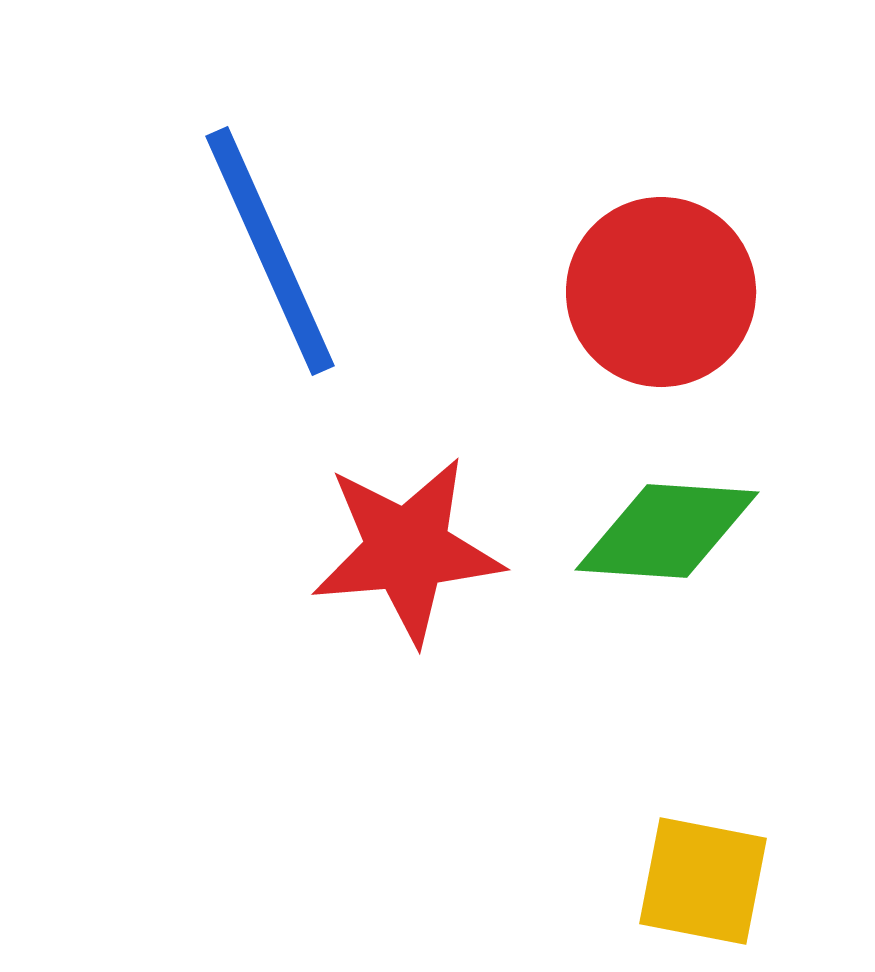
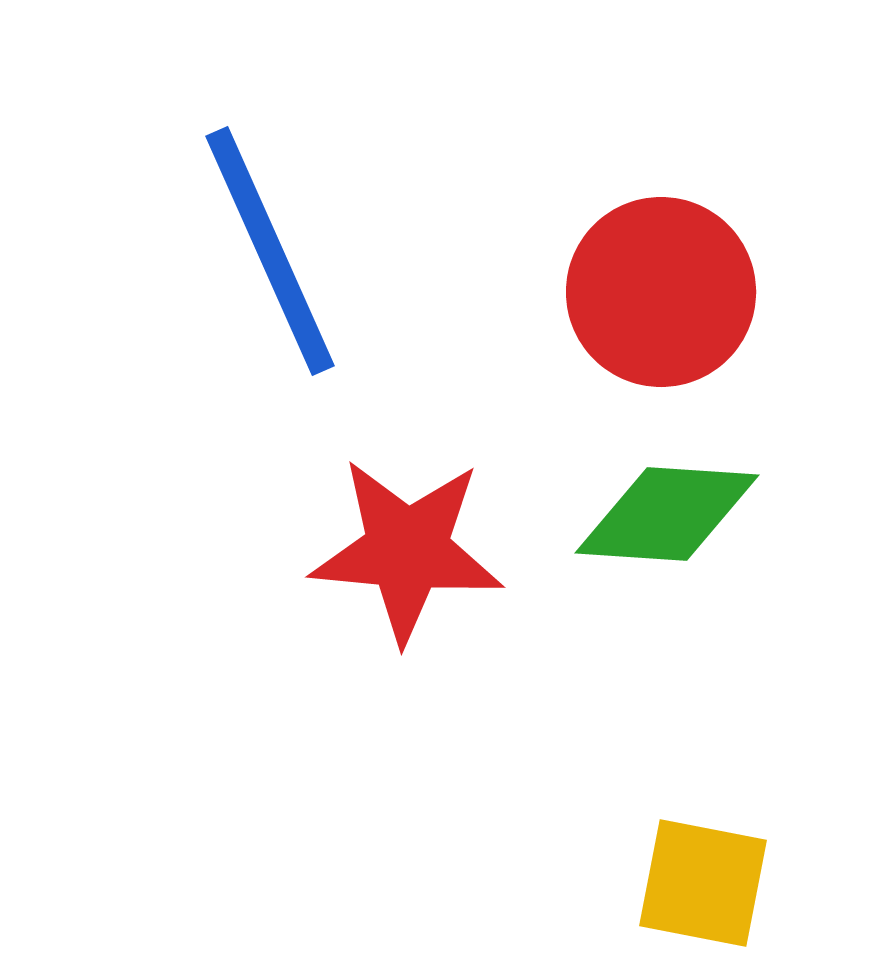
green diamond: moved 17 px up
red star: rotated 10 degrees clockwise
yellow square: moved 2 px down
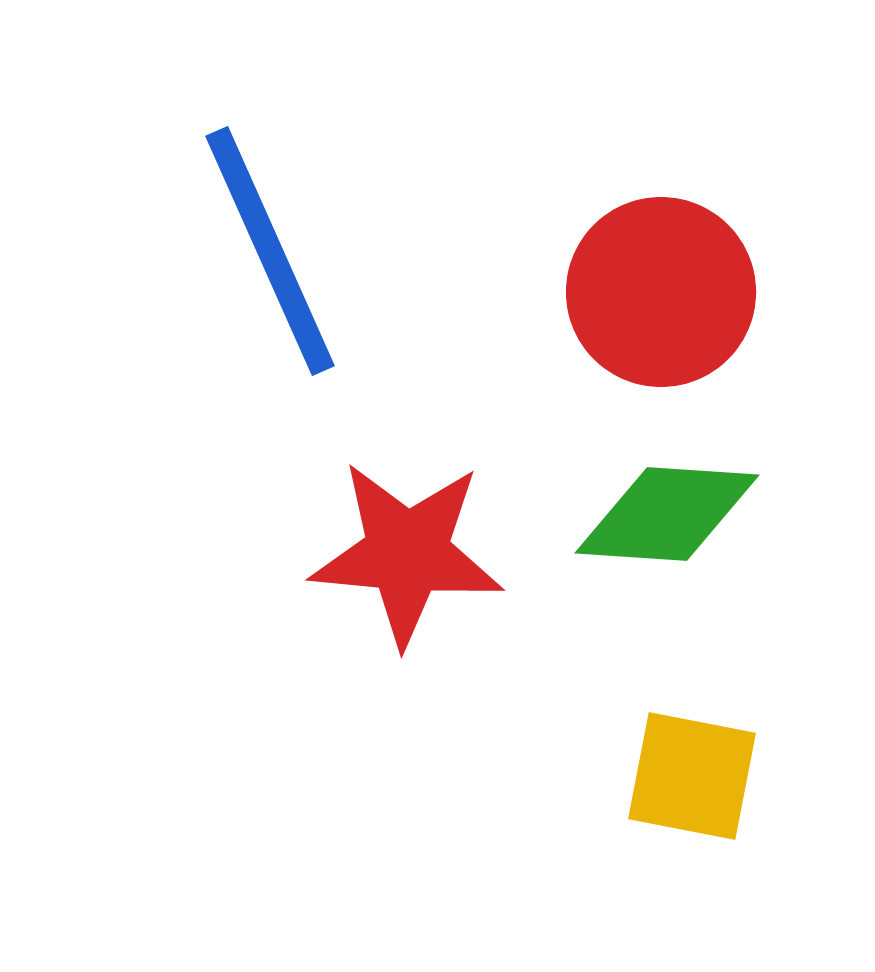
red star: moved 3 px down
yellow square: moved 11 px left, 107 px up
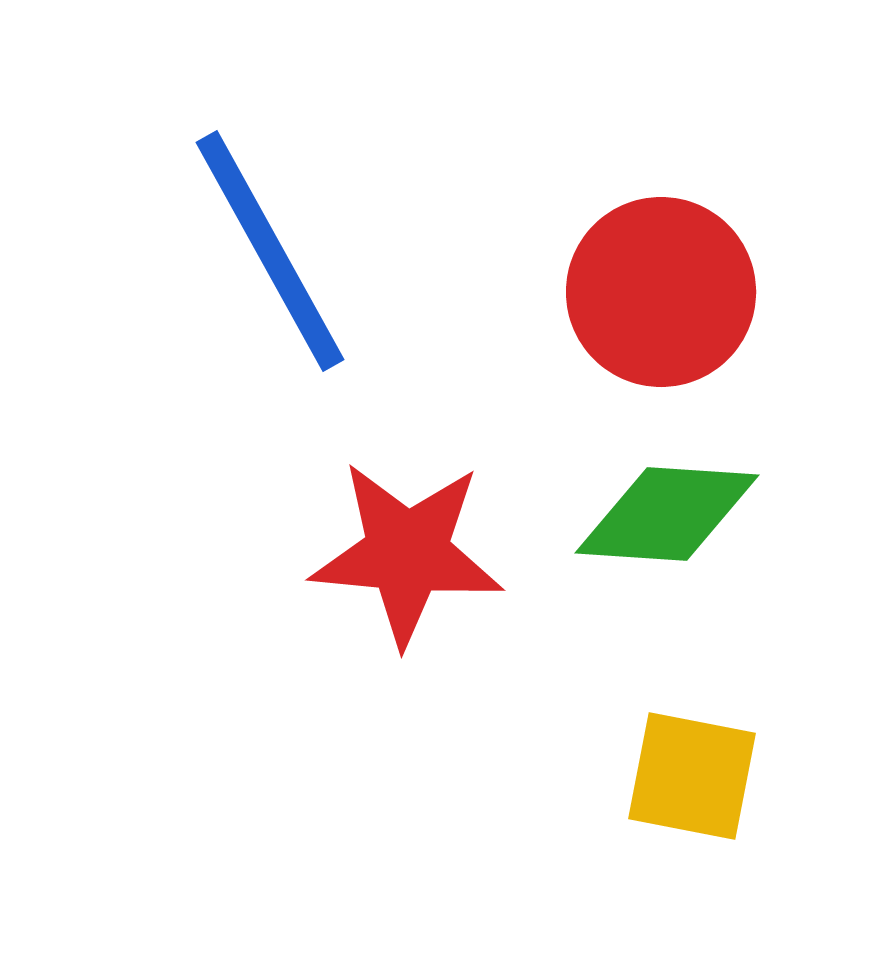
blue line: rotated 5 degrees counterclockwise
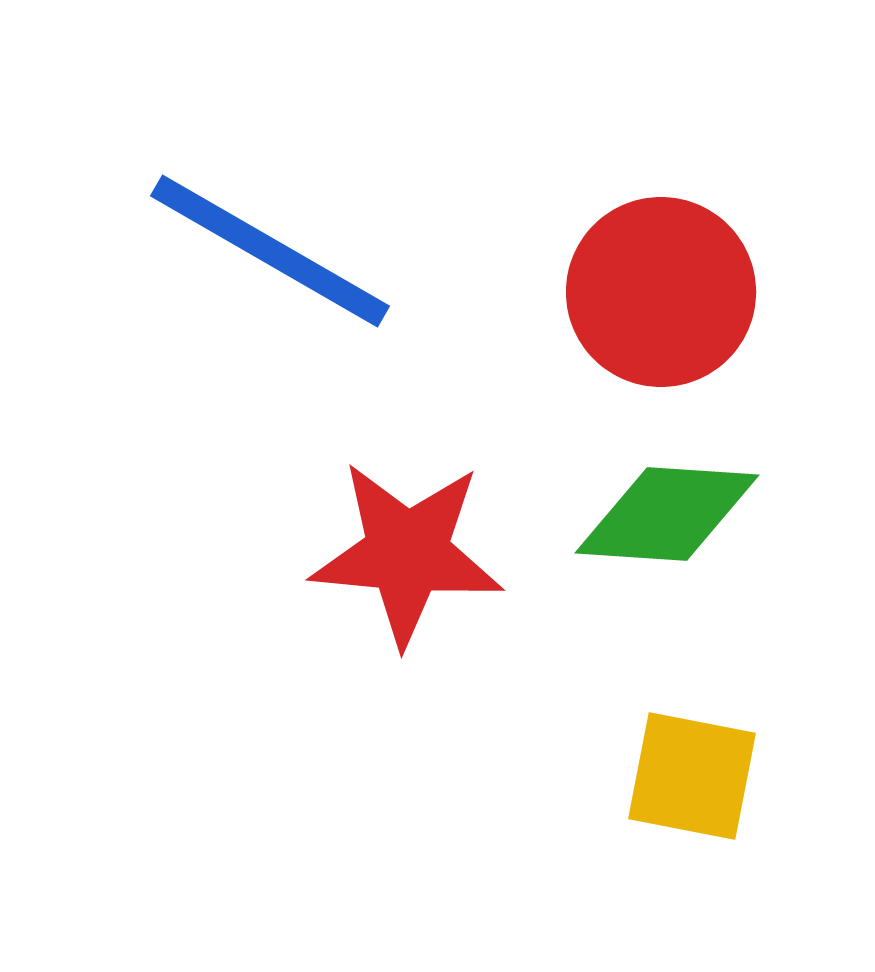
blue line: rotated 31 degrees counterclockwise
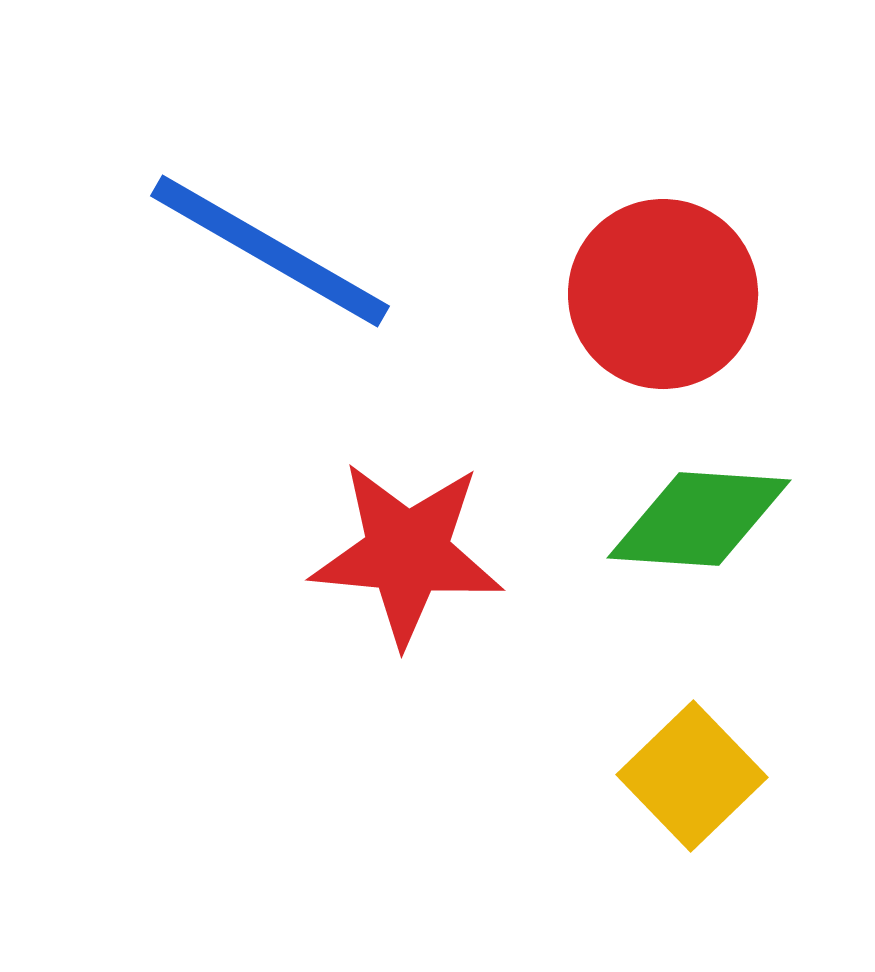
red circle: moved 2 px right, 2 px down
green diamond: moved 32 px right, 5 px down
yellow square: rotated 35 degrees clockwise
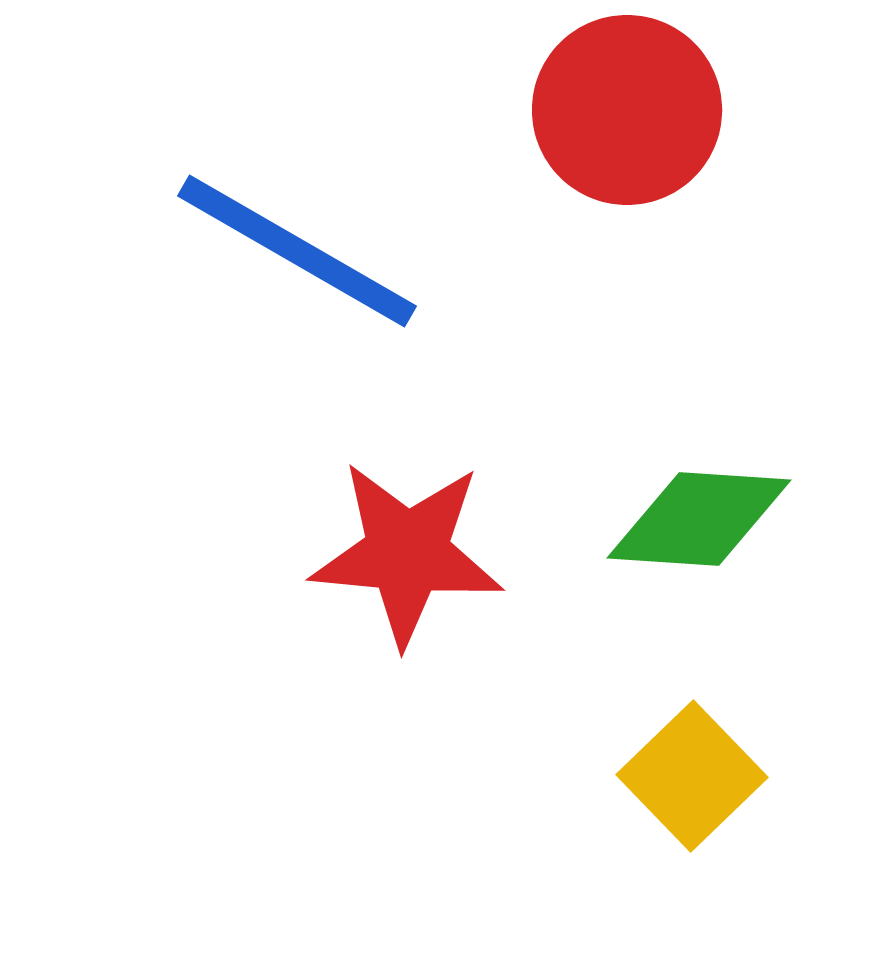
blue line: moved 27 px right
red circle: moved 36 px left, 184 px up
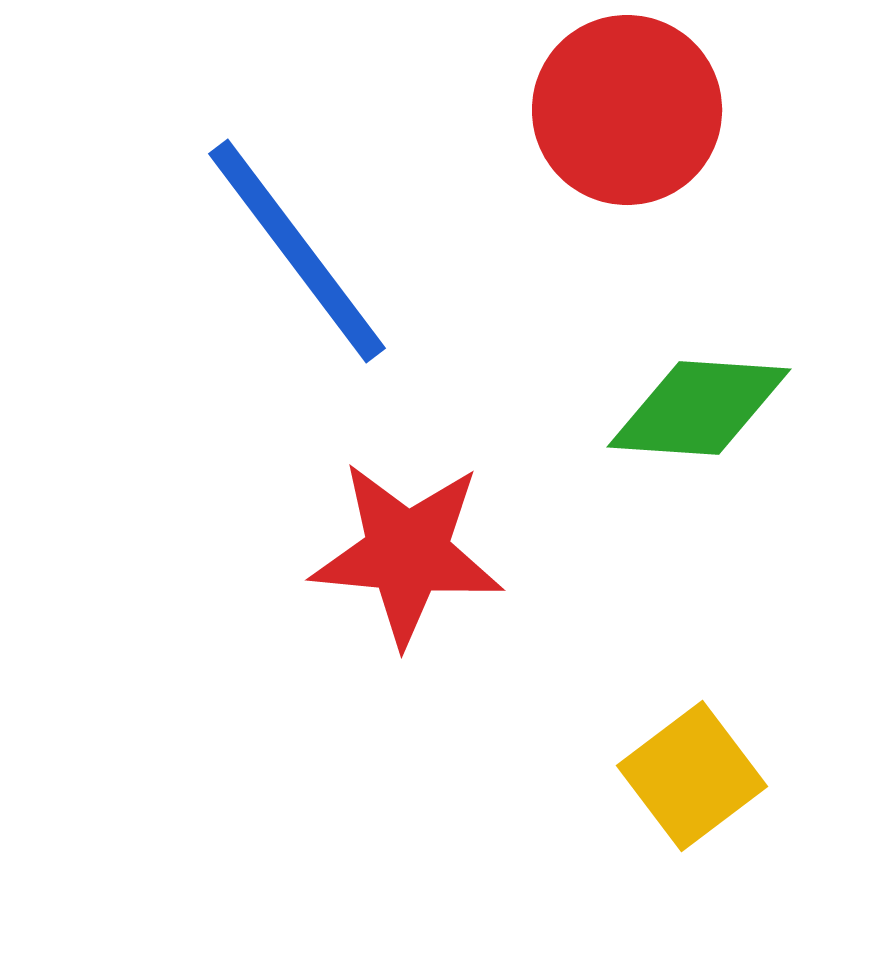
blue line: rotated 23 degrees clockwise
green diamond: moved 111 px up
yellow square: rotated 7 degrees clockwise
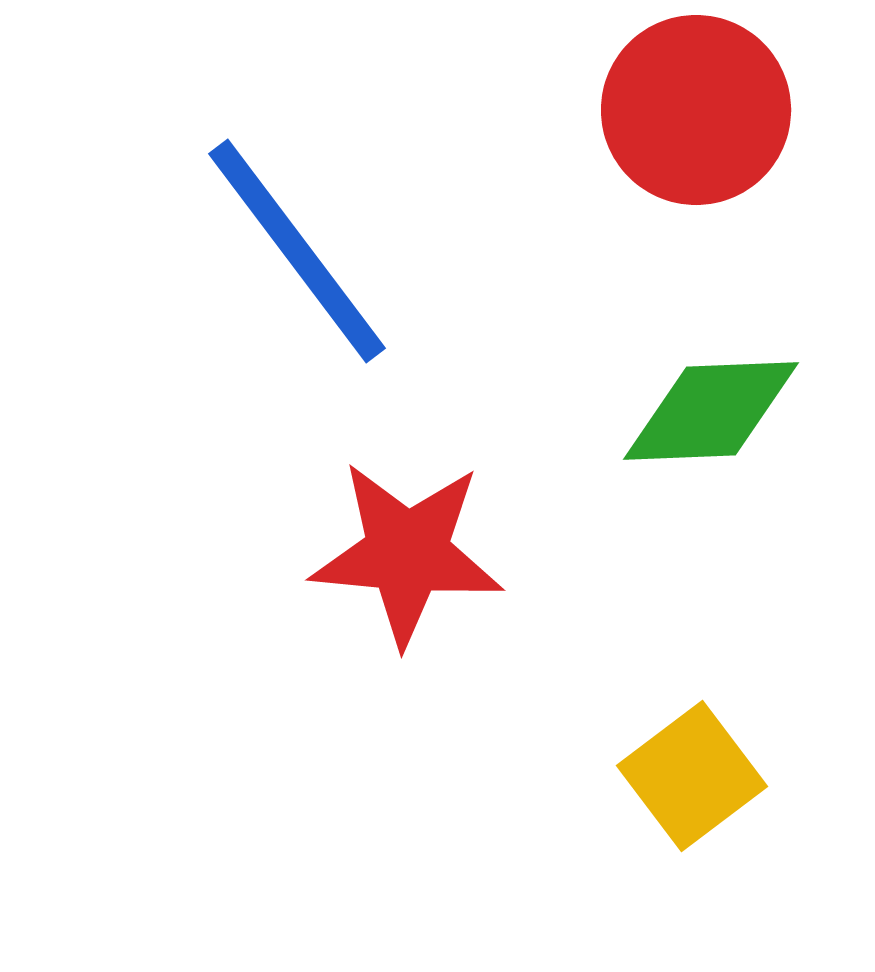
red circle: moved 69 px right
green diamond: moved 12 px right, 3 px down; rotated 6 degrees counterclockwise
